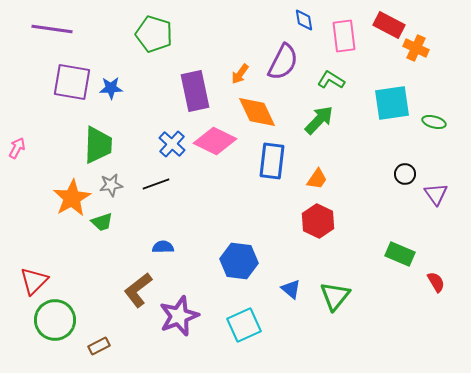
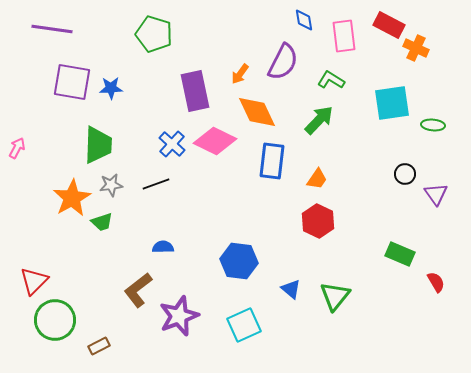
green ellipse at (434, 122): moved 1 px left, 3 px down; rotated 10 degrees counterclockwise
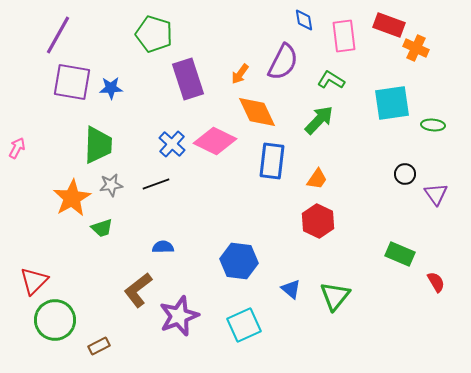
red rectangle at (389, 25): rotated 8 degrees counterclockwise
purple line at (52, 29): moved 6 px right, 6 px down; rotated 69 degrees counterclockwise
purple rectangle at (195, 91): moved 7 px left, 12 px up; rotated 6 degrees counterclockwise
green trapezoid at (102, 222): moved 6 px down
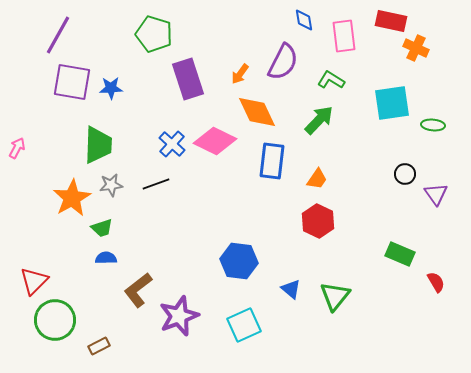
red rectangle at (389, 25): moved 2 px right, 4 px up; rotated 8 degrees counterclockwise
blue semicircle at (163, 247): moved 57 px left, 11 px down
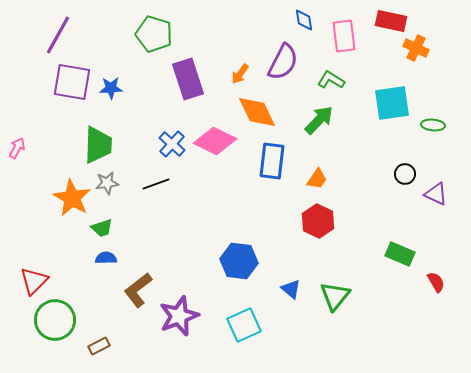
gray star at (111, 185): moved 4 px left, 2 px up
purple triangle at (436, 194): rotated 30 degrees counterclockwise
orange star at (72, 198): rotated 12 degrees counterclockwise
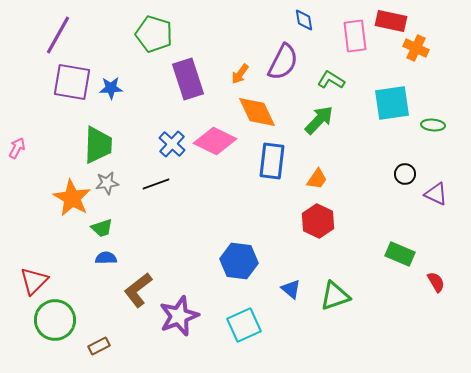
pink rectangle at (344, 36): moved 11 px right
green triangle at (335, 296): rotated 32 degrees clockwise
